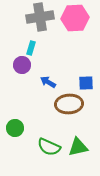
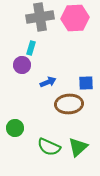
blue arrow: rotated 126 degrees clockwise
green triangle: rotated 30 degrees counterclockwise
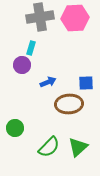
green semicircle: rotated 70 degrees counterclockwise
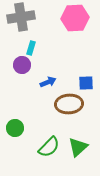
gray cross: moved 19 px left
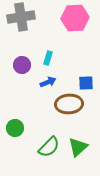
cyan rectangle: moved 17 px right, 10 px down
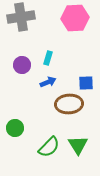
green triangle: moved 2 px up; rotated 20 degrees counterclockwise
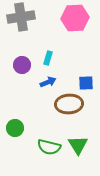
green semicircle: rotated 60 degrees clockwise
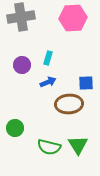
pink hexagon: moved 2 px left
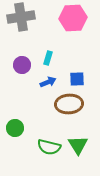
blue square: moved 9 px left, 4 px up
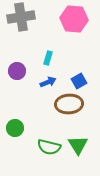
pink hexagon: moved 1 px right, 1 px down; rotated 8 degrees clockwise
purple circle: moved 5 px left, 6 px down
blue square: moved 2 px right, 2 px down; rotated 28 degrees counterclockwise
